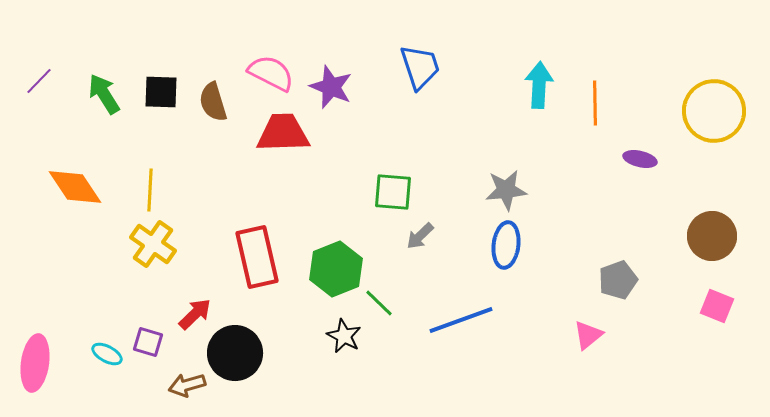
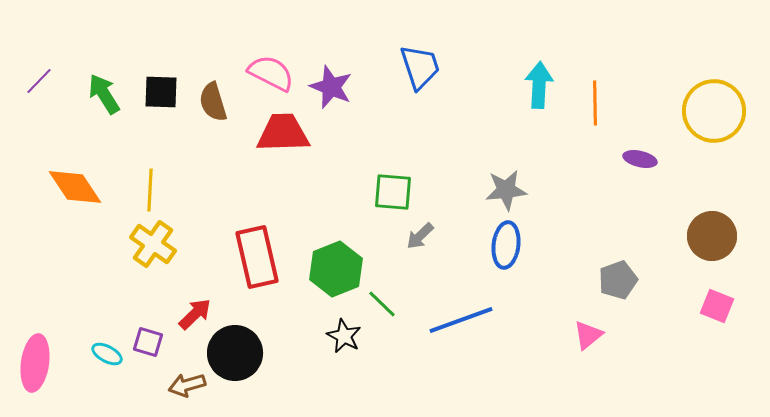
green line: moved 3 px right, 1 px down
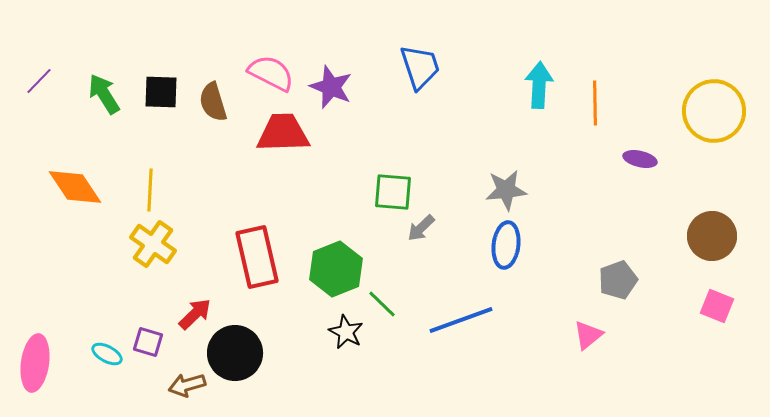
gray arrow: moved 1 px right, 8 px up
black star: moved 2 px right, 4 px up
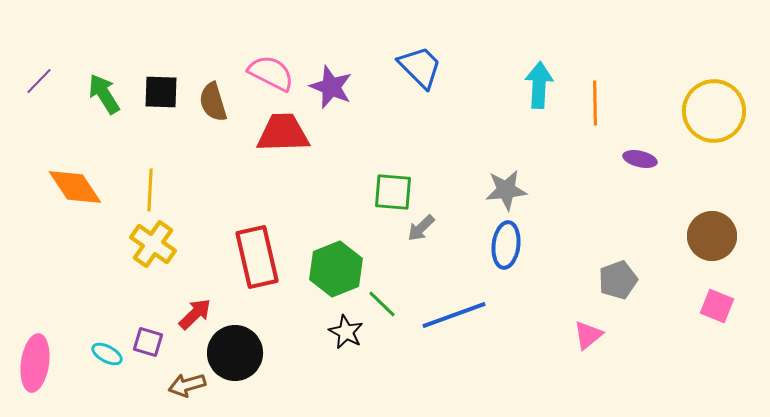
blue trapezoid: rotated 27 degrees counterclockwise
blue line: moved 7 px left, 5 px up
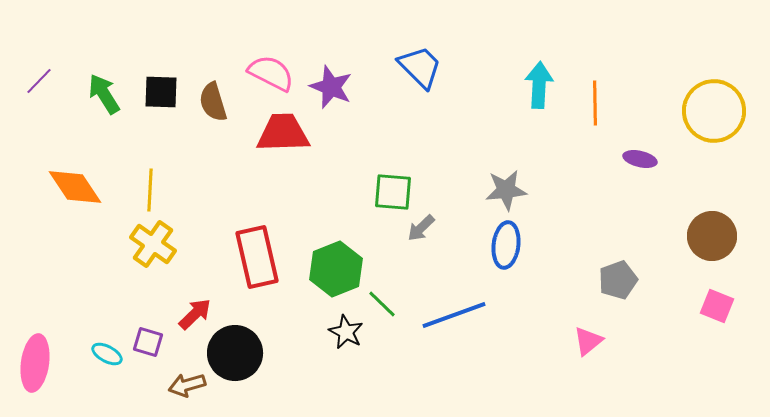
pink triangle: moved 6 px down
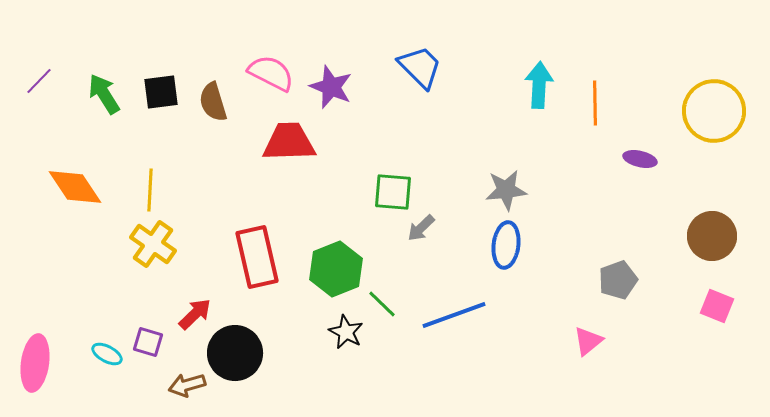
black square: rotated 9 degrees counterclockwise
red trapezoid: moved 6 px right, 9 px down
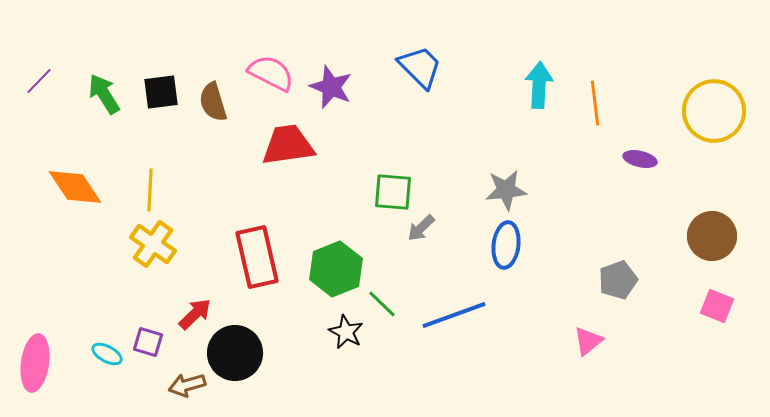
orange line: rotated 6 degrees counterclockwise
red trapezoid: moved 1 px left, 3 px down; rotated 6 degrees counterclockwise
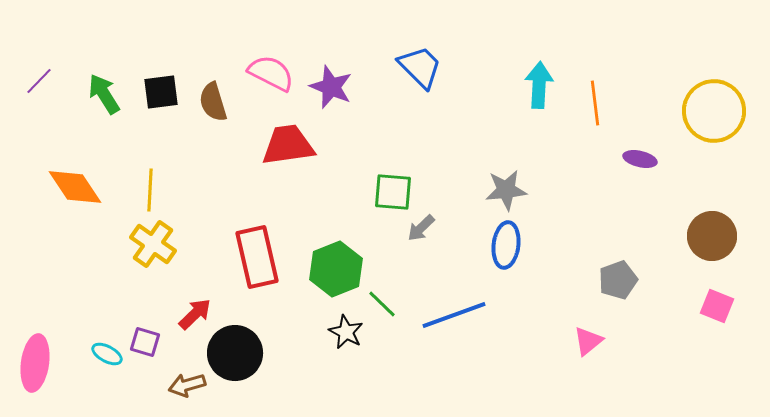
purple square: moved 3 px left
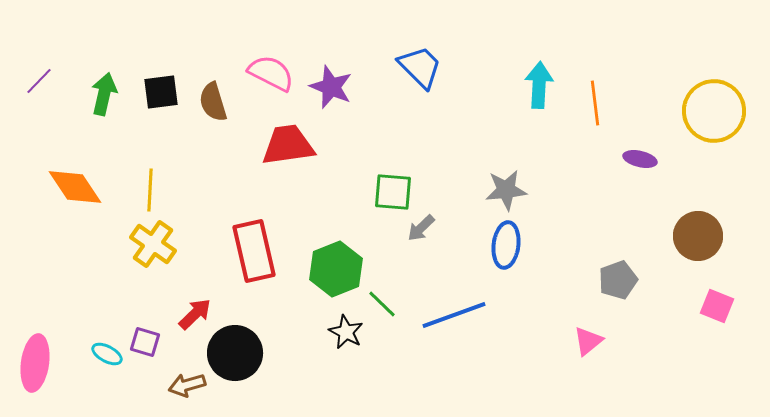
green arrow: rotated 45 degrees clockwise
brown circle: moved 14 px left
red rectangle: moved 3 px left, 6 px up
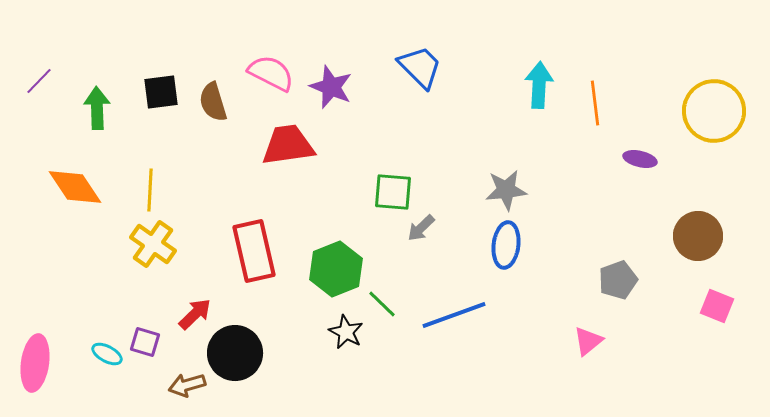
green arrow: moved 7 px left, 14 px down; rotated 15 degrees counterclockwise
